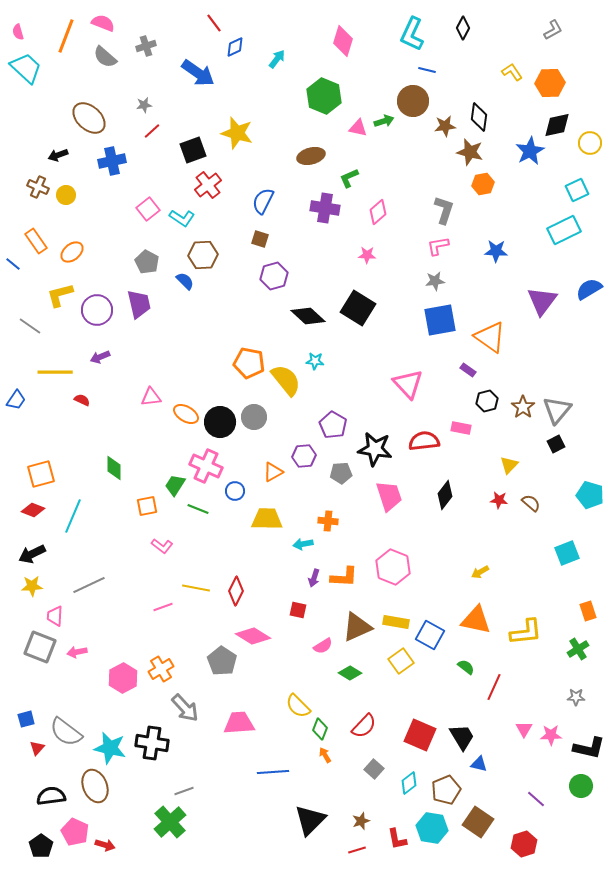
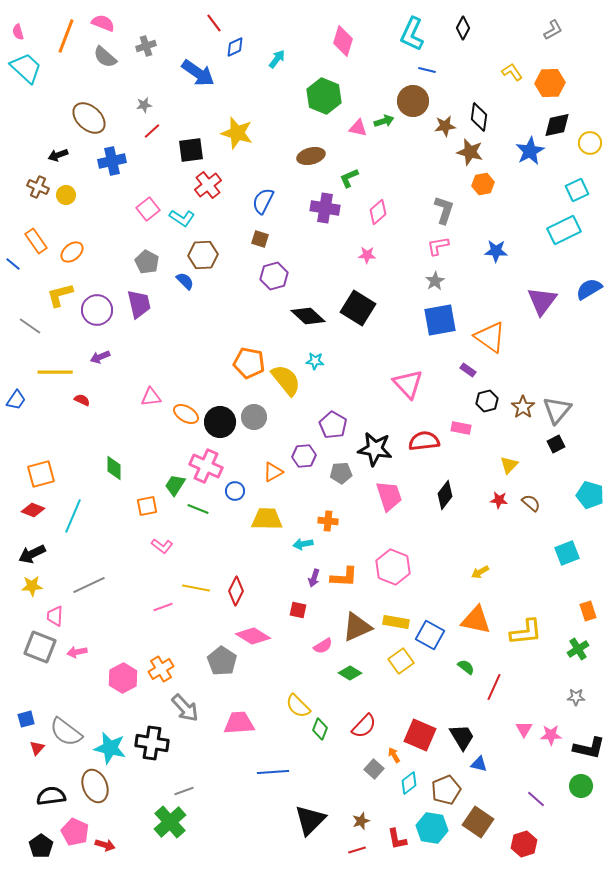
black square at (193, 150): moved 2 px left; rotated 12 degrees clockwise
gray star at (435, 281): rotated 24 degrees counterclockwise
orange arrow at (325, 755): moved 69 px right
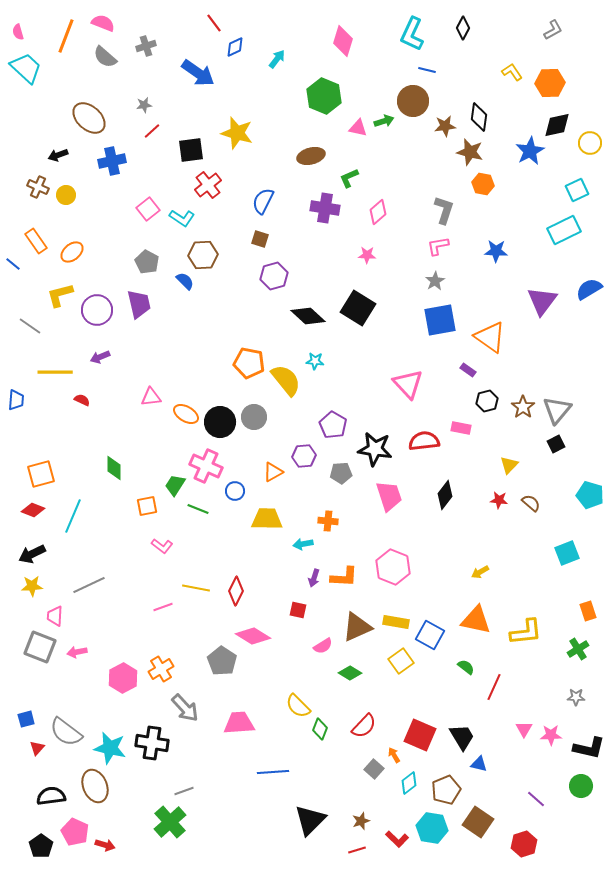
orange hexagon at (483, 184): rotated 20 degrees clockwise
blue trapezoid at (16, 400): rotated 30 degrees counterclockwise
red L-shape at (397, 839): rotated 35 degrees counterclockwise
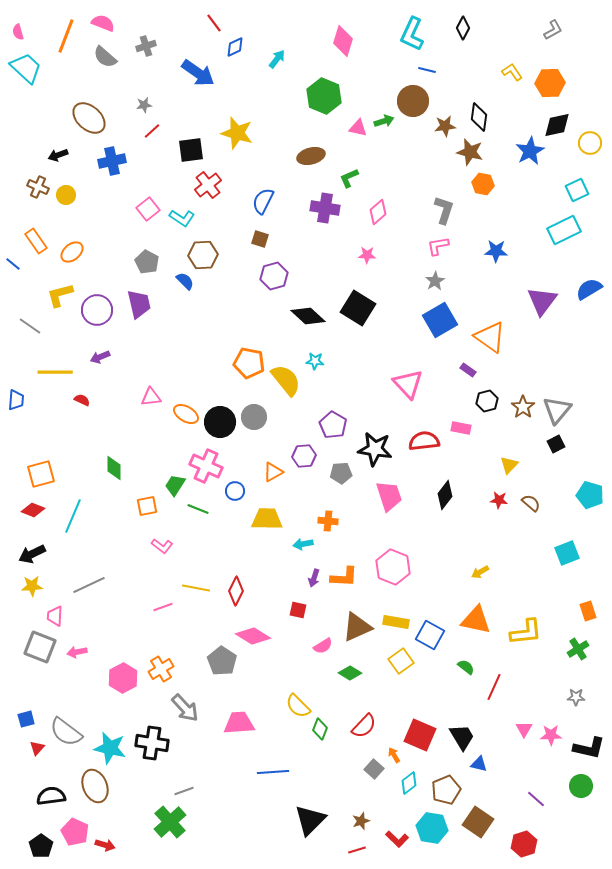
blue square at (440, 320): rotated 20 degrees counterclockwise
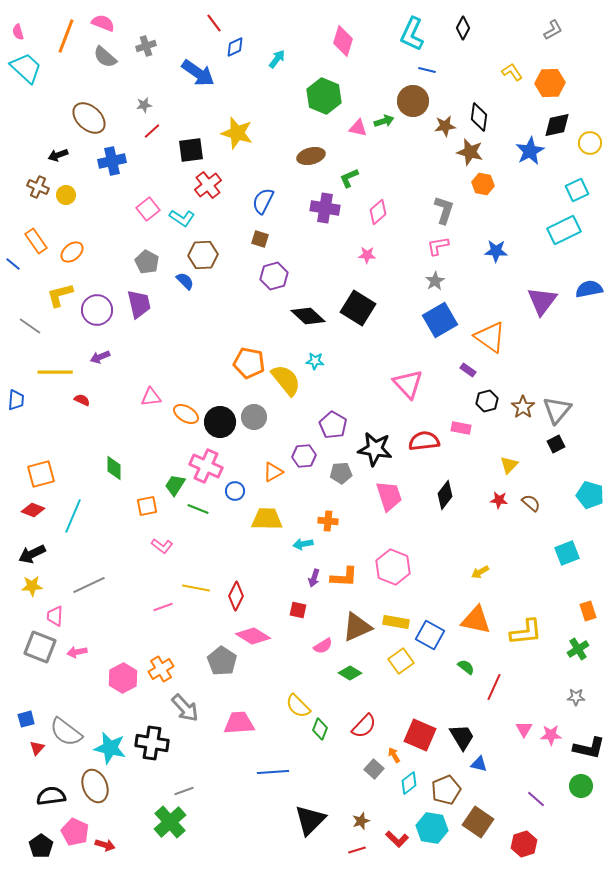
blue semicircle at (589, 289): rotated 20 degrees clockwise
red diamond at (236, 591): moved 5 px down
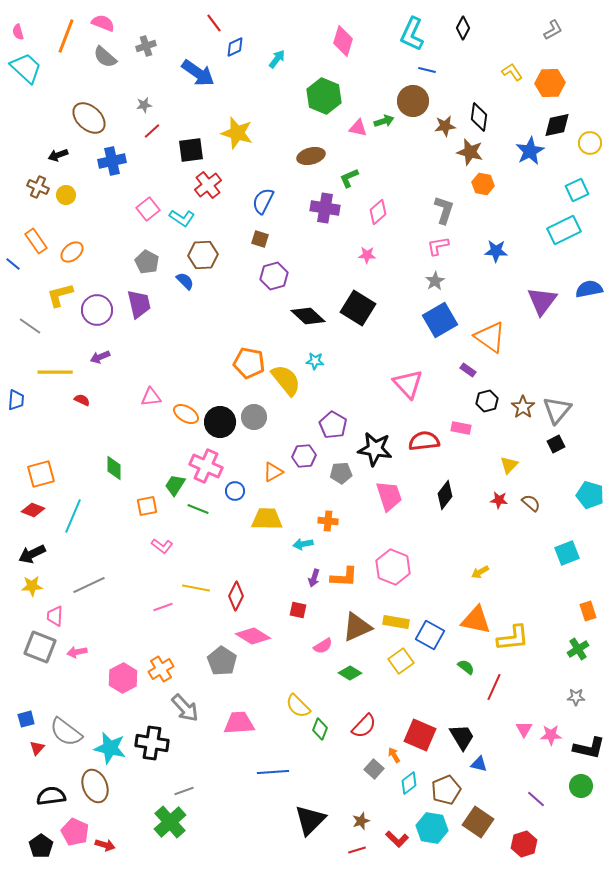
yellow L-shape at (526, 632): moved 13 px left, 6 px down
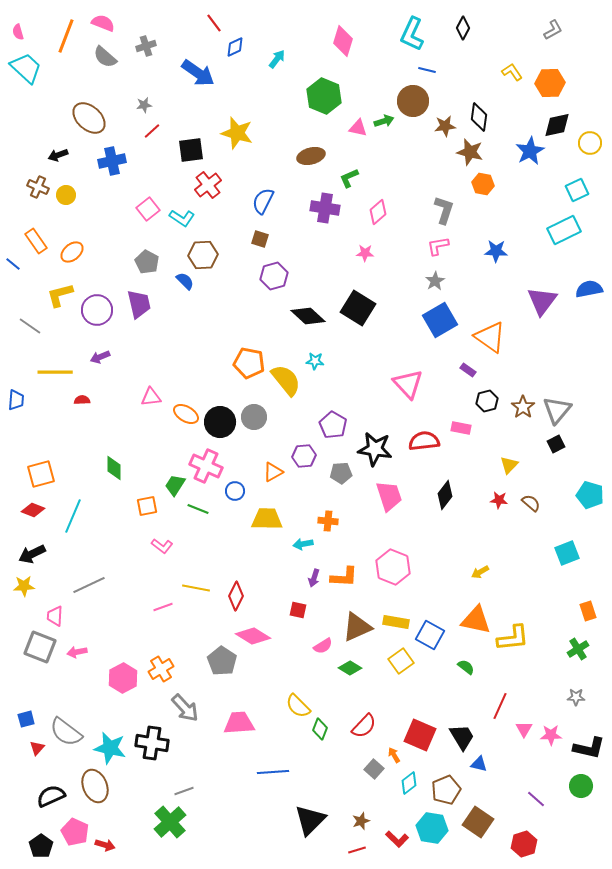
pink star at (367, 255): moved 2 px left, 2 px up
red semicircle at (82, 400): rotated 28 degrees counterclockwise
yellow star at (32, 586): moved 8 px left
green diamond at (350, 673): moved 5 px up
red line at (494, 687): moved 6 px right, 19 px down
black semicircle at (51, 796): rotated 16 degrees counterclockwise
